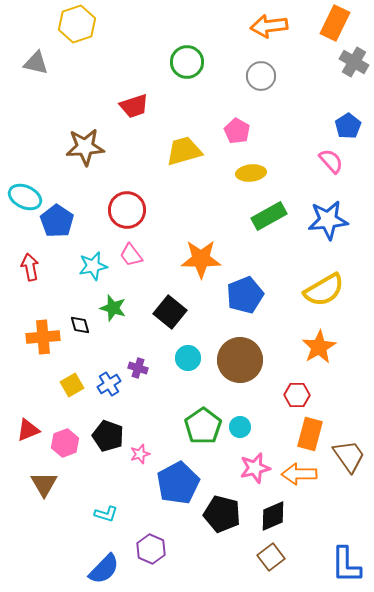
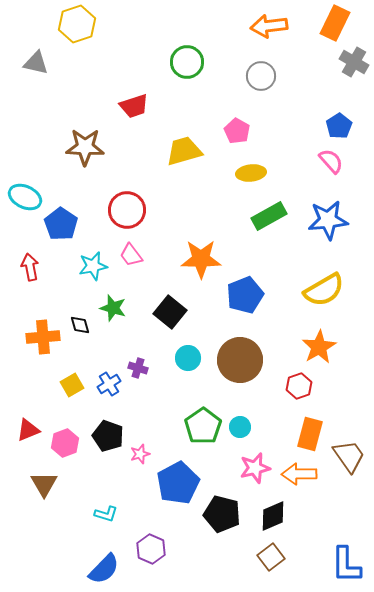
blue pentagon at (348, 126): moved 9 px left
brown star at (85, 147): rotated 6 degrees clockwise
blue pentagon at (57, 221): moved 4 px right, 3 px down
red hexagon at (297, 395): moved 2 px right, 9 px up; rotated 20 degrees counterclockwise
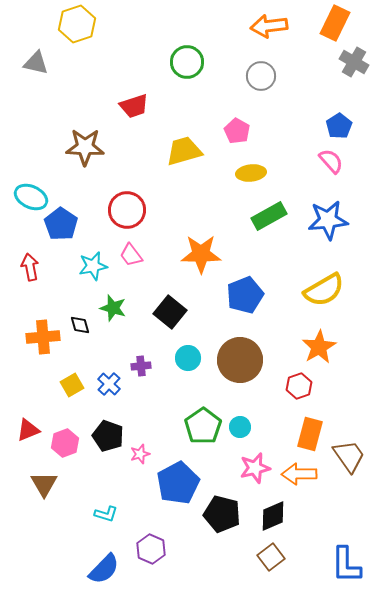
cyan ellipse at (25, 197): moved 6 px right
orange star at (201, 259): moved 5 px up
purple cross at (138, 368): moved 3 px right, 2 px up; rotated 24 degrees counterclockwise
blue cross at (109, 384): rotated 15 degrees counterclockwise
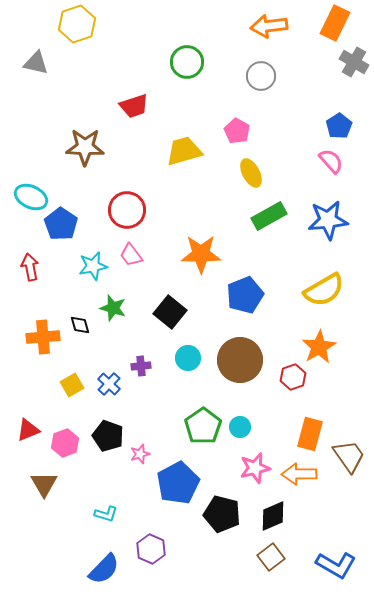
yellow ellipse at (251, 173): rotated 68 degrees clockwise
red hexagon at (299, 386): moved 6 px left, 9 px up
blue L-shape at (346, 565): moved 10 px left; rotated 60 degrees counterclockwise
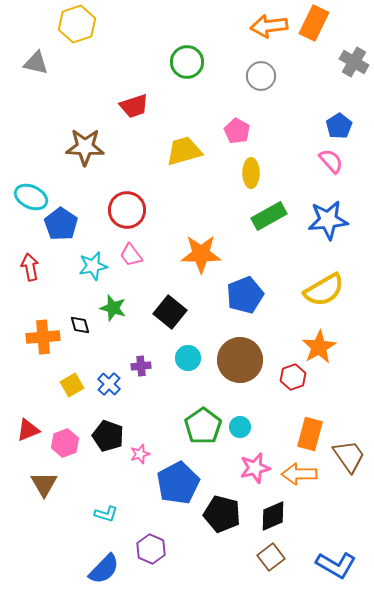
orange rectangle at (335, 23): moved 21 px left
yellow ellipse at (251, 173): rotated 28 degrees clockwise
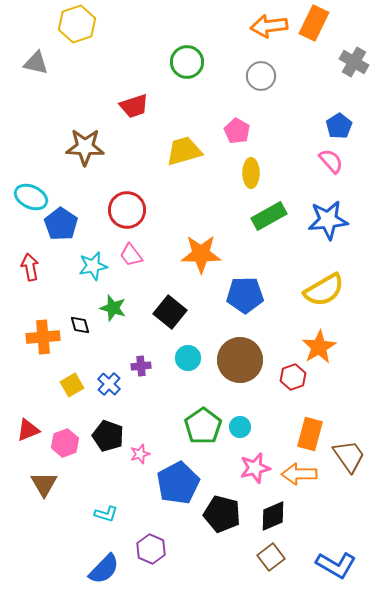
blue pentagon at (245, 295): rotated 21 degrees clockwise
